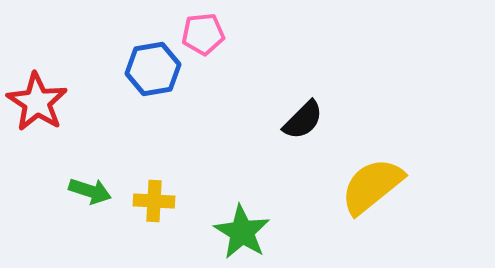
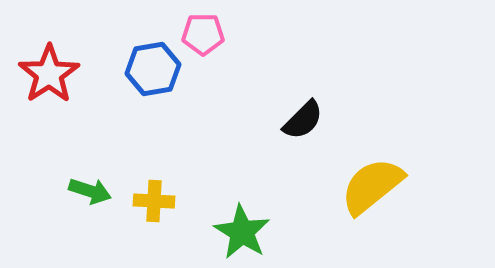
pink pentagon: rotated 6 degrees clockwise
red star: moved 12 px right, 28 px up; rotated 6 degrees clockwise
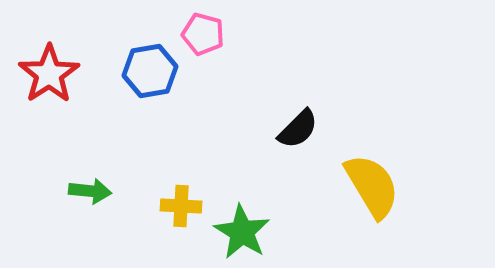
pink pentagon: rotated 15 degrees clockwise
blue hexagon: moved 3 px left, 2 px down
black semicircle: moved 5 px left, 9 px down
yellow semicircle: rotated 98 degrees clockwise
green arrow: rotated 12 degrees counterclockwise
yellow cross: moved 27 px right, 5 px down
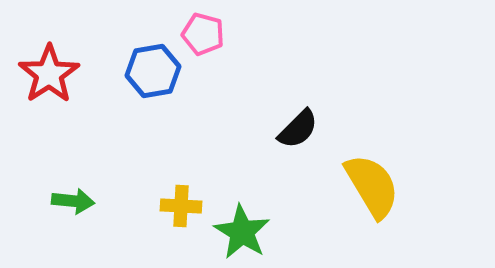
blue hexagon: moved 3 px right
green arrow: moved 17 px left, 10 px down
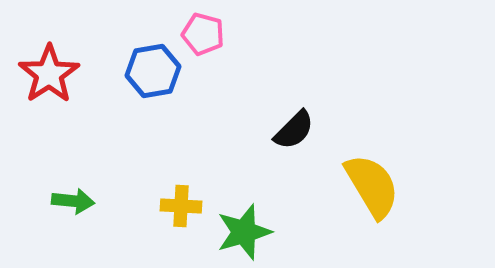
black semicircle: moved 4 px left, 1 px down
green star: moved 2 px right; rotated 24 degrees clockwise
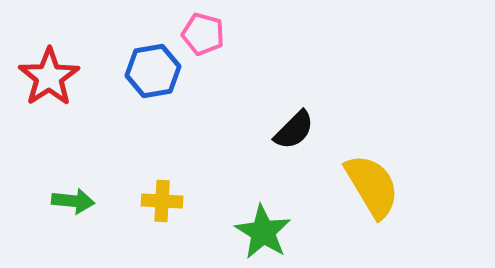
red star: moved 3 px down
yellow cross: moved 19 px left, 5 px up
green star: moved 19 px right; rotated 24 degrees counterclockwise
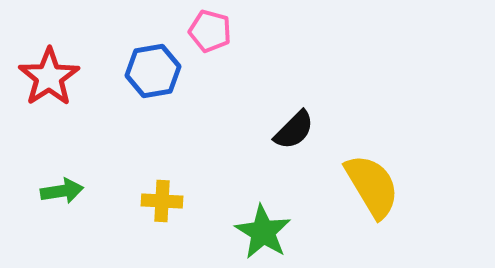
pink pentagon: moved 7 px right, 3 px up
green arrow: moved 11 px left, 10 px up; rotated 15 degrees counterclockwise
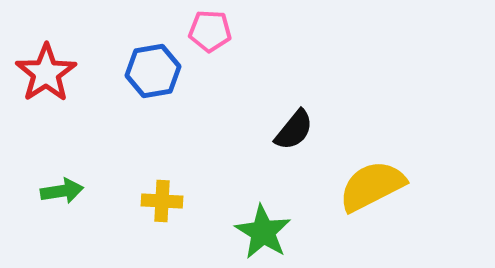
pink pentagon: rotated 12 degrees counterclockwise
red star: moved 3 px left, 4 px up
black semicircle: rotated 6 degrees counterclockwise
yellow semicircle: rotated 86 degrees counterclockwise
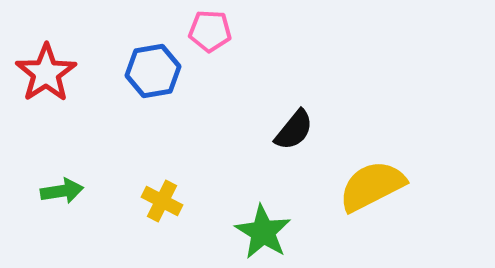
yellow cross: rotated 24 degrees clockwise
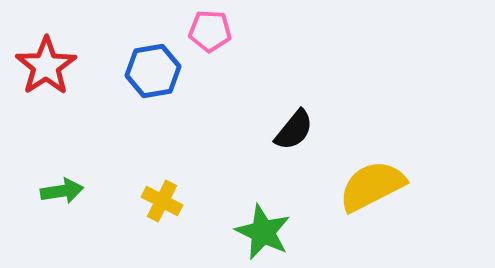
red star: moved 7 px up
green star: rotated 6 degrees counterclockwise
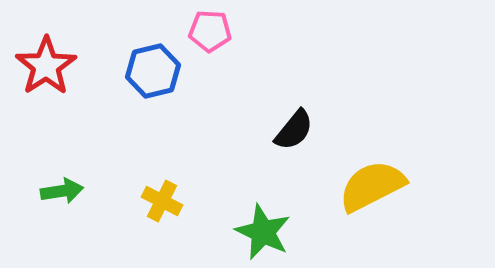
blue hexagon: rotated 4 degrees counterclockwise
